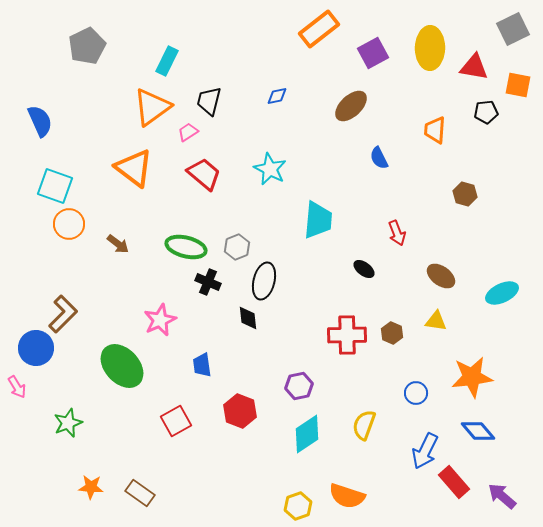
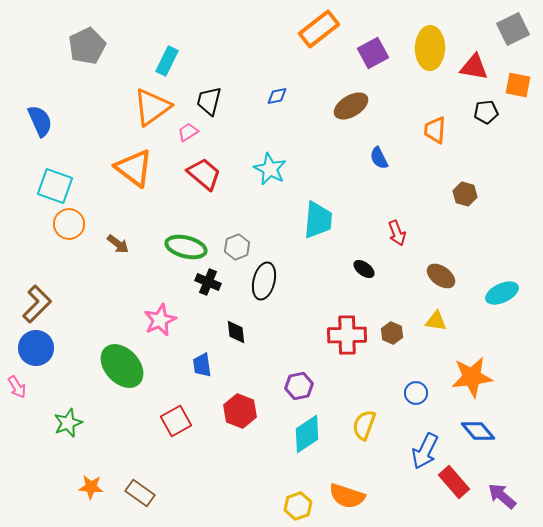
brown ellipse at (351, 106): rotated 12 degrees clockwise
brown L-shape at (63, 314): moved 26 px left, 10 px up
black diamond at (248, 318): moved 12 px left, 14 px down
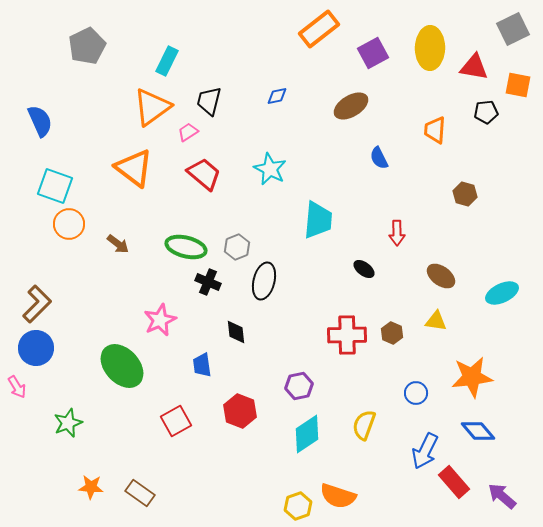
red arrow at (397, 233): rotated 20 degrees clockwise
orange semicircle at (347, 496): moved 9 px left
